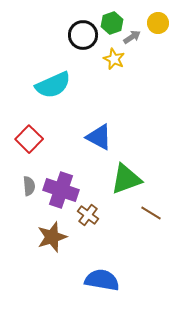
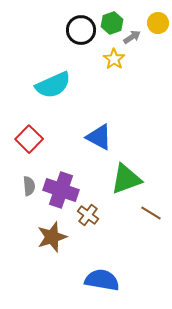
black circle: moved 2 px left, 5 px up
yellow star: rotated 10 degrees clockwise
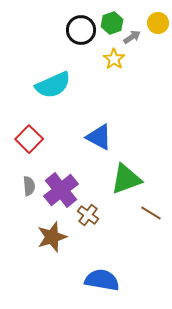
purple cross: rotated 32 degrees clockwise
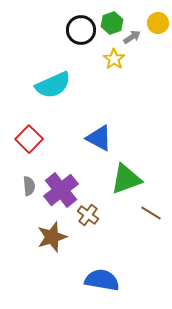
blue triangle: moved 1 px down
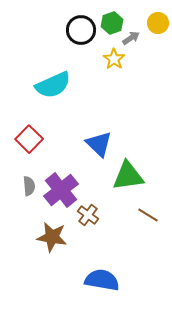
gray arrow: moved 1 px left, 1 px down
blue triangle: moved 6 px down; rotated 16 degrees clockwise
green triangle: moved 2 px right, 3 px up; rotated 12 degrees clockwise
brown line: moved 3 px left, 2 px down
brown star: rotated 28 degrees clockwise
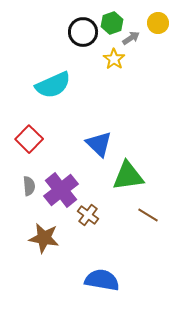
black circle: moved 2 px right, 2 px down
brown star: moved 8 px left, 1 px down
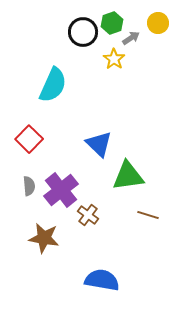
cyan semicircle: rotated 42 degrees counterclockwise
brown line: rotated 15 degrees counterclockwise
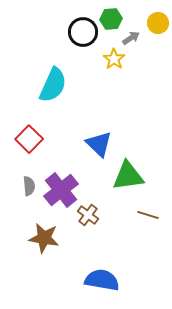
green hexagon: moved 1 px left, 4 px up; rotated 15 degrees clockwise
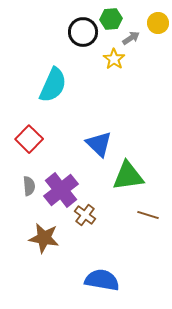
brown cross: moved 3 px left
